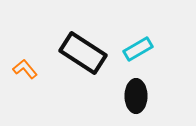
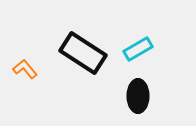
black ellipse: moved 2 px right
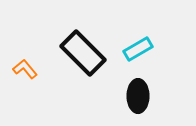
black rectangle: rotated 12 degrees clockwise
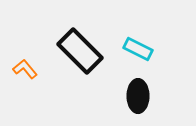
cyan rectangle: rotated 56 degrees clockwise
black rectangle: moved 3 px left, 2 px up
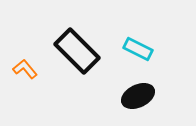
black rectangle: moved 3 px left
black ellipse: rotated 64 degrees clockwise
